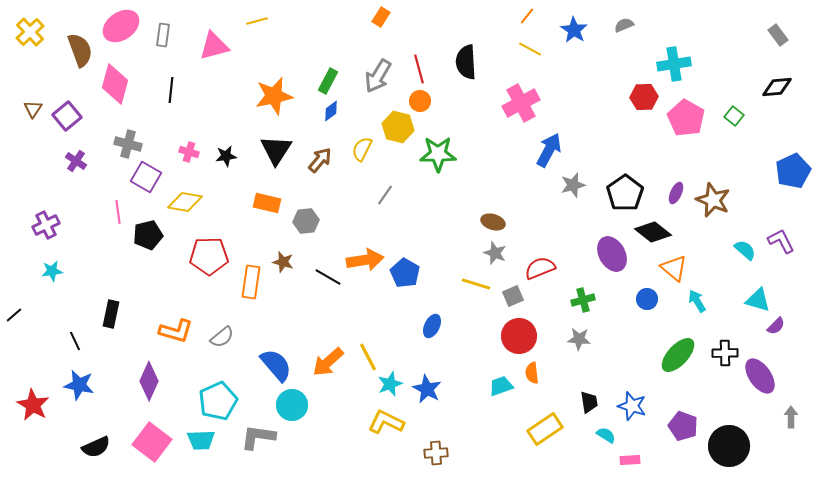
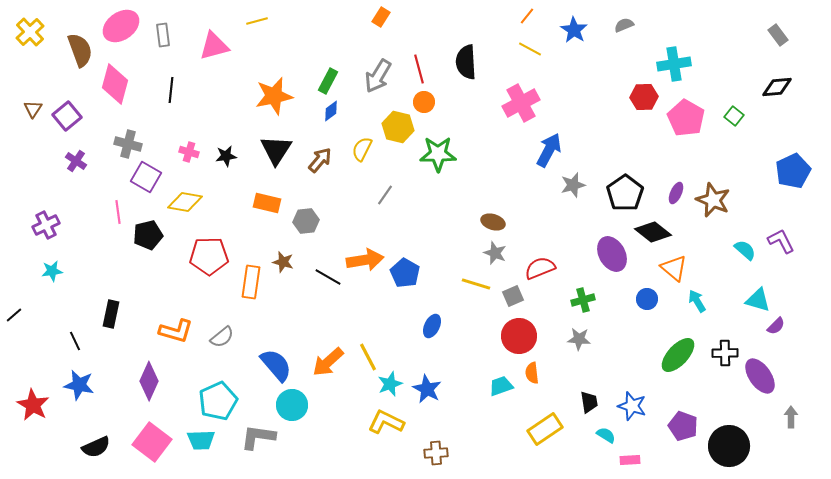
gray rectangle at (163, 35): rotated 15 degrees counterclockwise
orange circle at (420, 101): moved 4 px right, 1 px down
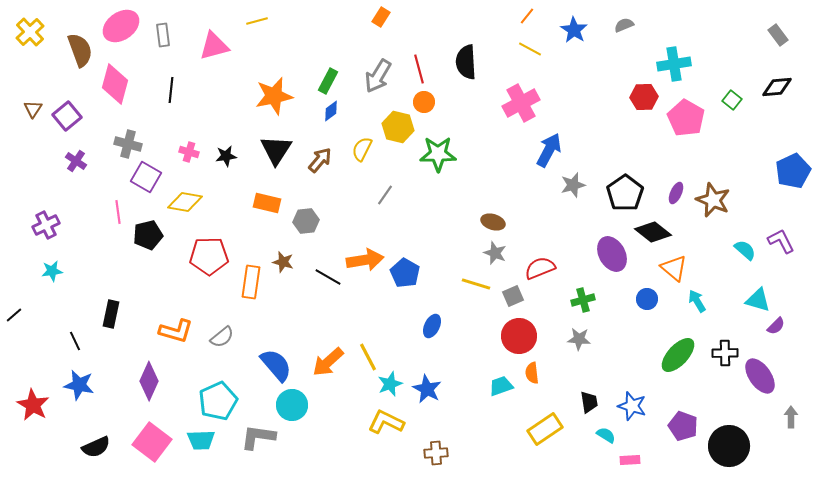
green square at (734, 116): moved 2 px left, 16 px up
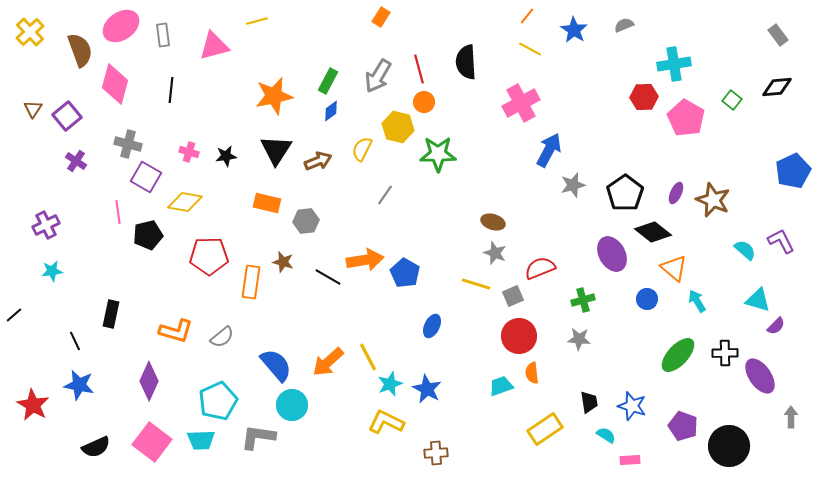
brown arrow at (320, 160): moved 2 px left, 1 px down; rotated 28 degrees clockwise
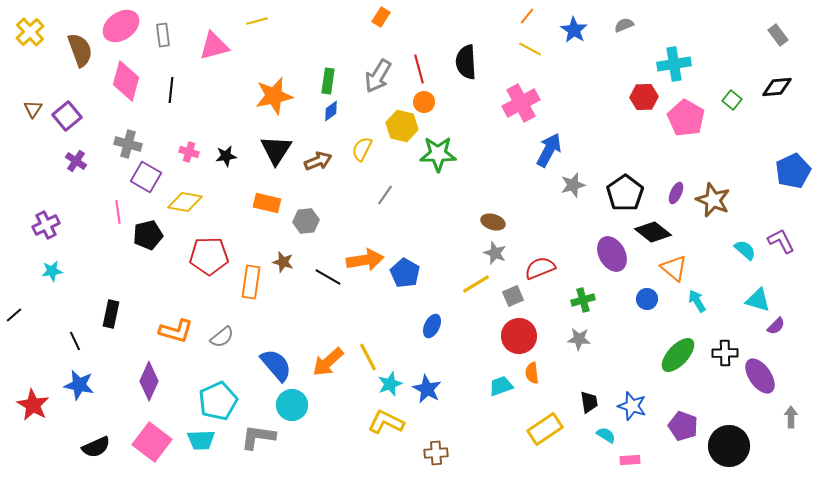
green rectangle at (328, 81): rotated 20 degrees counterclockwise
pink diamond at (115, 84): moved 11 px right, 3 px up
yellow hexagon at (398, 127): moved 4 px right, 1 px up
yellow line at (476, 284): rotated 48 degrees counterclockwise
